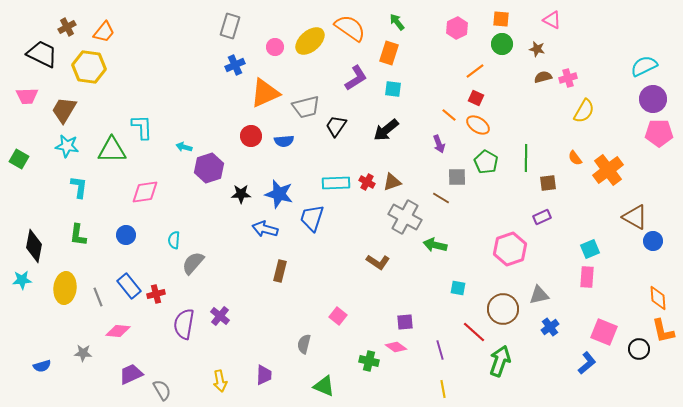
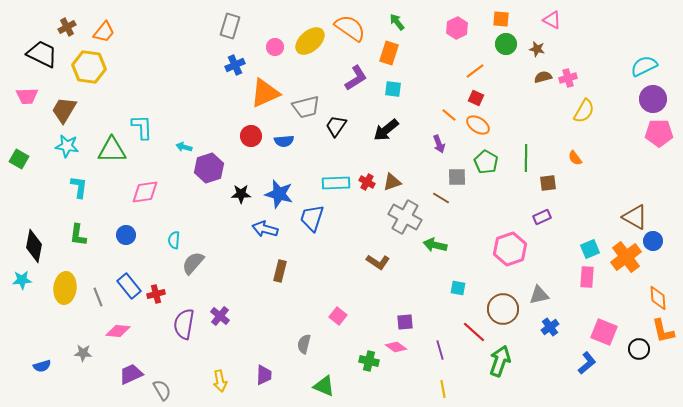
green circle at (502, 44): moved 4 px right
orange cross at (608, 170): moved 18 px right, 87 px down
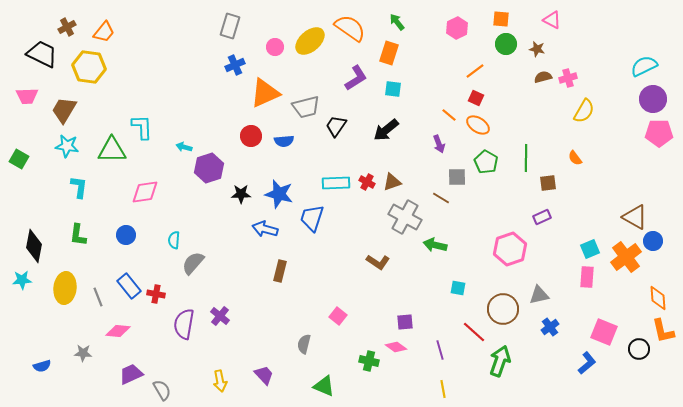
red cross at (156, 294): rotated 24 degrees clockwise
purple trapezoid at (264, 375): rotated 45 degrees counterclockwise
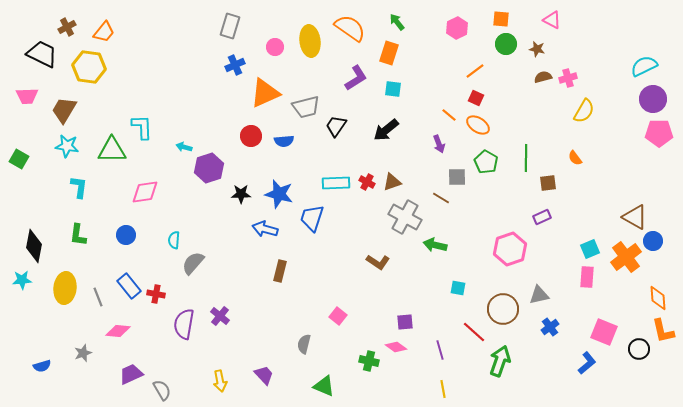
yellow ellipse at (310, 41): rotated 56 degrees counterclockwise
gray star at (83, 353): rotated 24 degrees counterclockwise
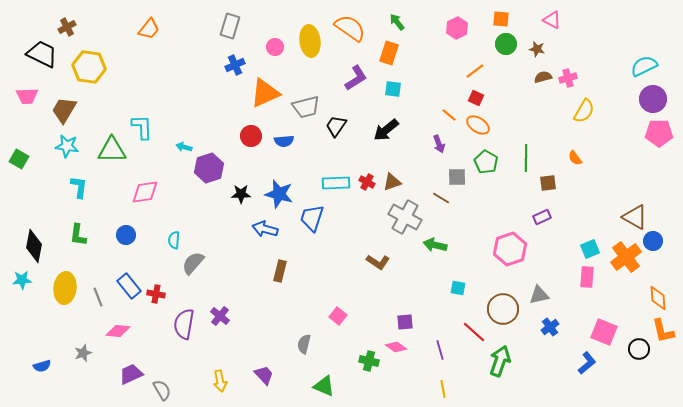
orange trapezoid at (104, 32): moved 45 px right, 3 px up
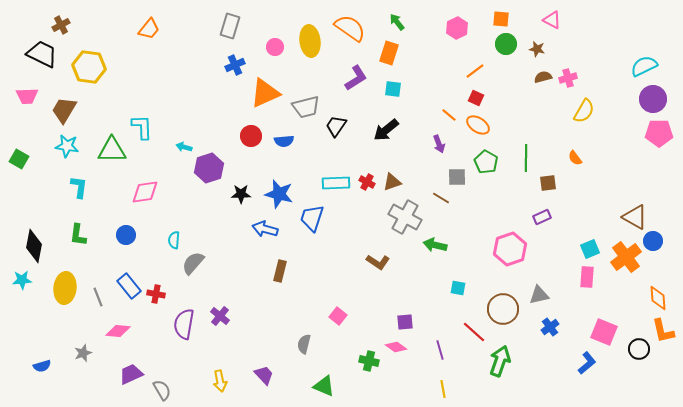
brown cross at (67, 27): moved 6 px left, 2 px up
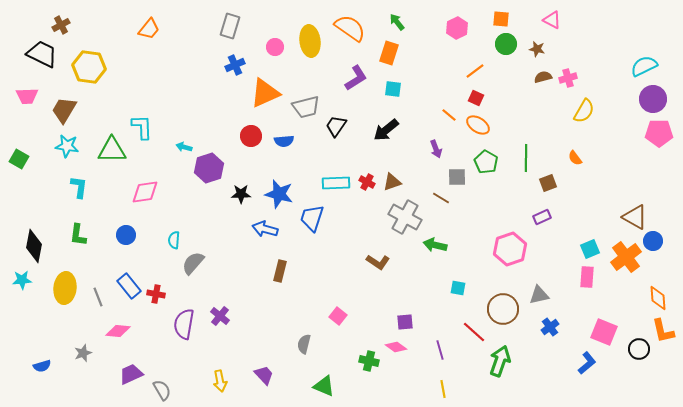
purple arrow at (439, 144): moved 3 px left, 5 px down
brown square at (548, 183): rotated 12 degrees counterclockwise
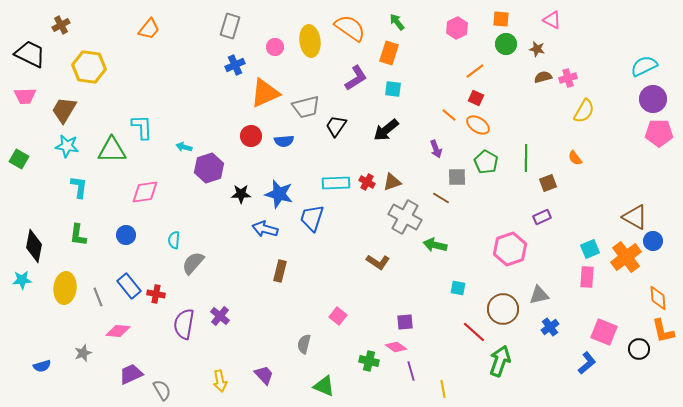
black trapezoid at (42, 54): moved 12 px left
pink trapezoid at (27, 96): moved 2 px left
purple line at (440, 350): moved 29 px left, 21 px down
